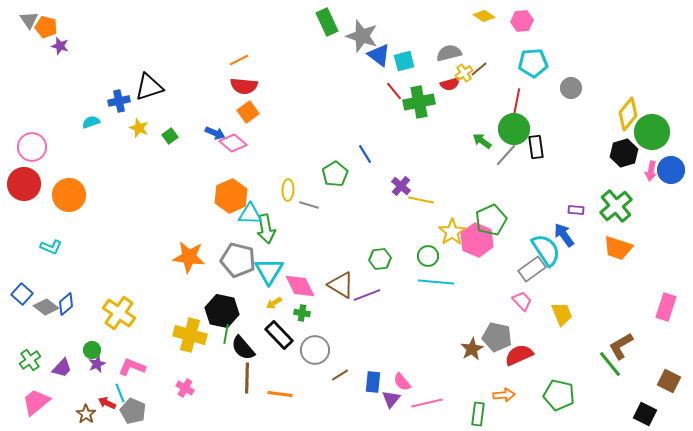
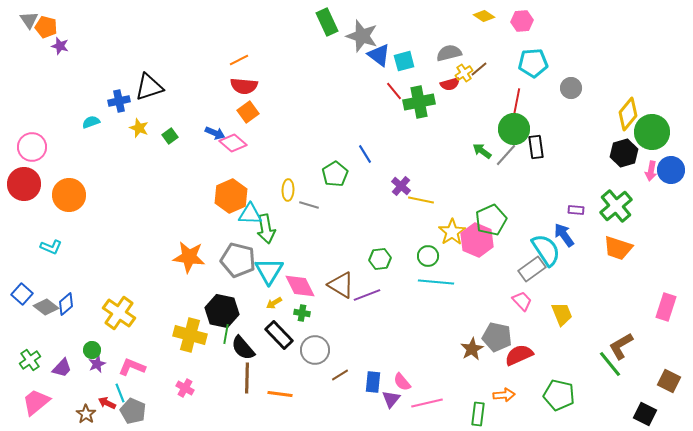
green arrow at (482, 141): moved 10 px down
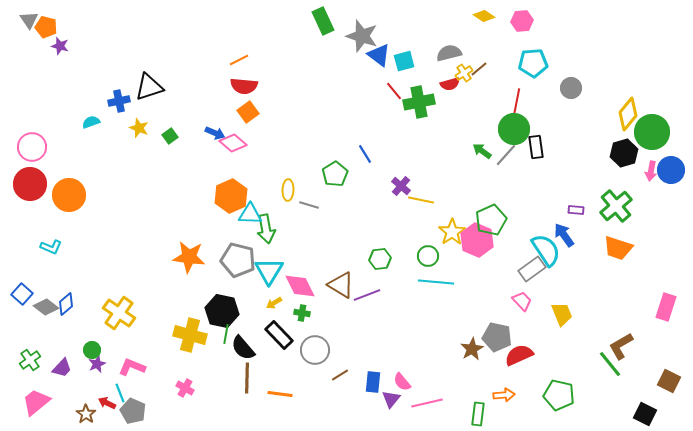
green rectangle at (327, 22): moved 4 px left, 1 px up
red circle at (24, 184): moved 6 px right
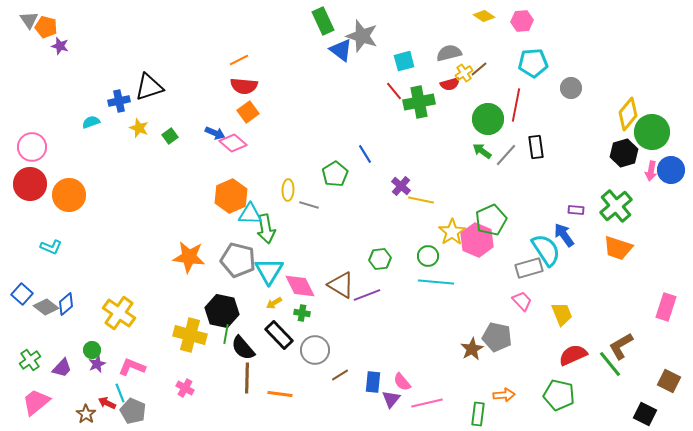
blue triangle at (379, 55): moved 38 px left, 5 px up
green circle at (514, 129): moved 26 px left, 10 px up
gray rectangle at (532, 269): moved 3 px left, 1 px up; rotated 20 degrees clockwise
red semicircle at (519, 355): moved 54 px right
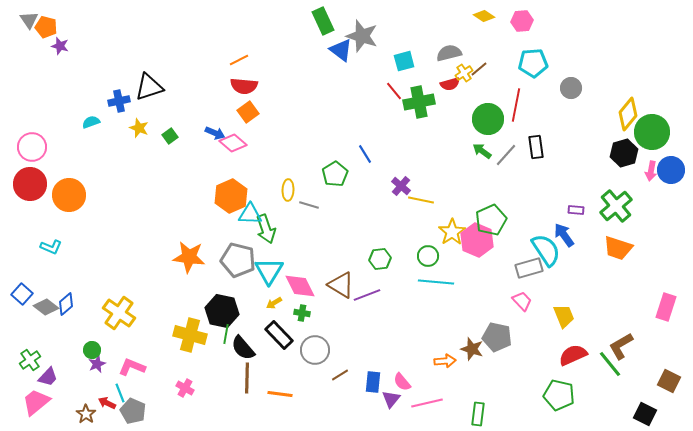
green arrow at (266, 229): rotated 8 degrees counterclockwise
yellow trapezoid at (562, 314): moved 2 px right, 2 px down
brown star at (472, 349): rotated 25 degrees counterclockwise
purple trapezoid at (62, 368): moved 14 px left, 9 px down
orange arrow at (504, 395): moved 59 px left, 34 px up
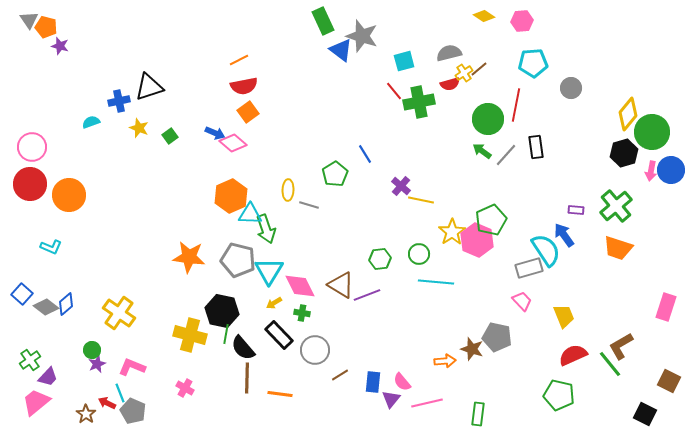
red semicircle at (244, 86): rotated 16 degrees counterclockwise
green circle at (428, 256): moved 9 px left, 2 px up
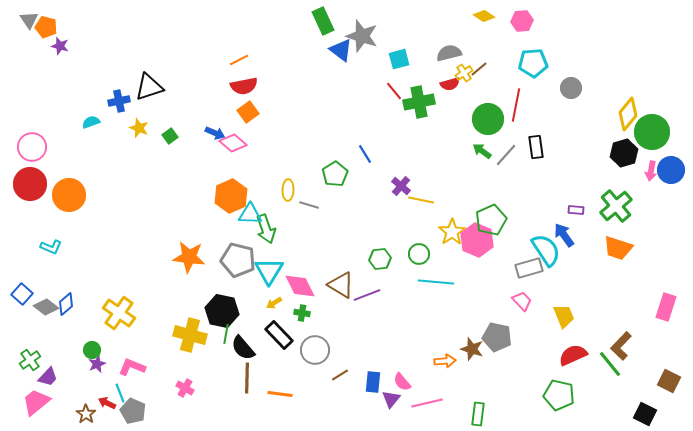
cyan square at (404, 61): moved 5 px left, 2 px up
brown L-shape at (621, 346): rotated 16 degrees counterclockwise
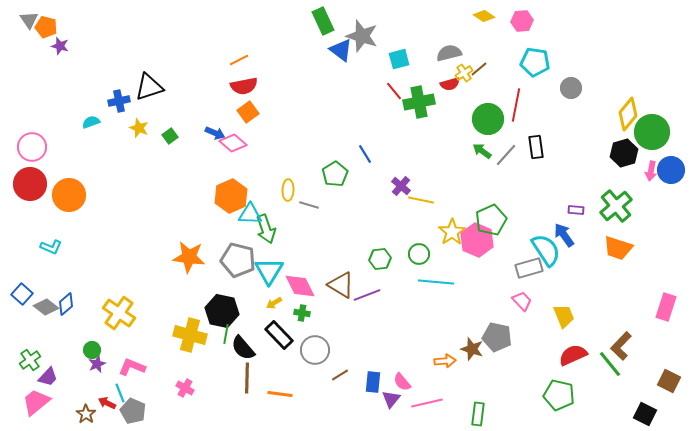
cyan pentagon at (533, 63): moved 2 px right, 1 px up; rotated 12 degrees clockwise
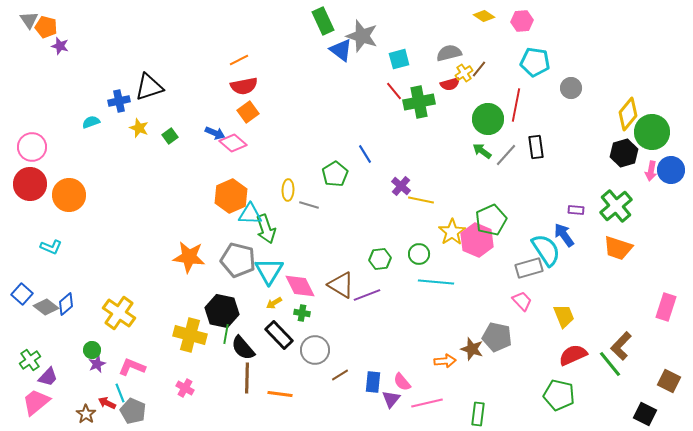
brown line at (479, 69): rotated 12 degrees counterclockwise
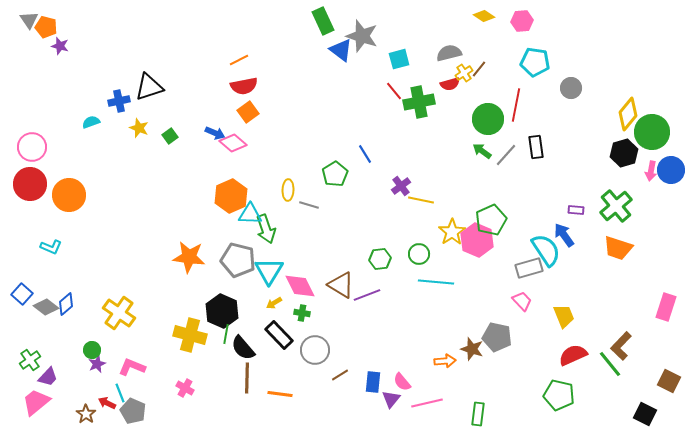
purple cross at (401, 186): rotated 12 degrees clockwise
black hexagon at (222, 311): rotated 12 degrees clockwise
